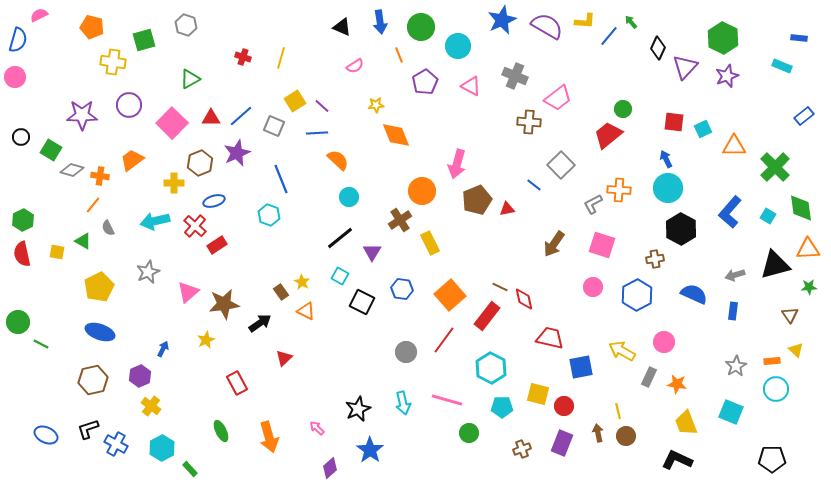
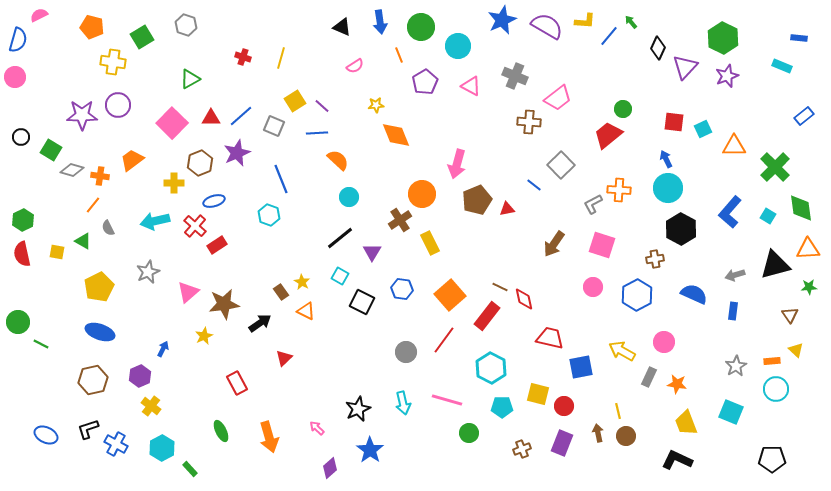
green square at (144, 40): moved 2 px left, 3 px up; rotated 15 degrees counterclockwise
purple circle at (129, 105): moved 11 px left
orange circle at (422, 191): moved 3 px down
yellow star at (206, 340): moved 2 px left, 4 px up
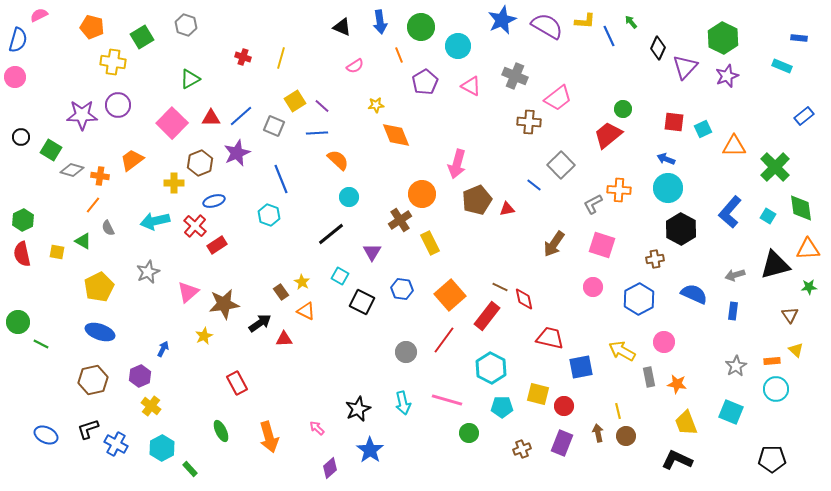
blue line at (609, 36): rotated 65 degrees counterclockwise
blue arrow at (666, 159): rotated 42 degrees counterclockwise
black line at (340, 238): moved 9 px left, 4 px up
blue hexagon at (637, 295): moved 2 px right, 4 px down
red triangle at (284, 358): moved 19 px up; rotated 42 degrees clockwise
gray rectangle at (649, 377): rotated 36 degrees counterclockwise
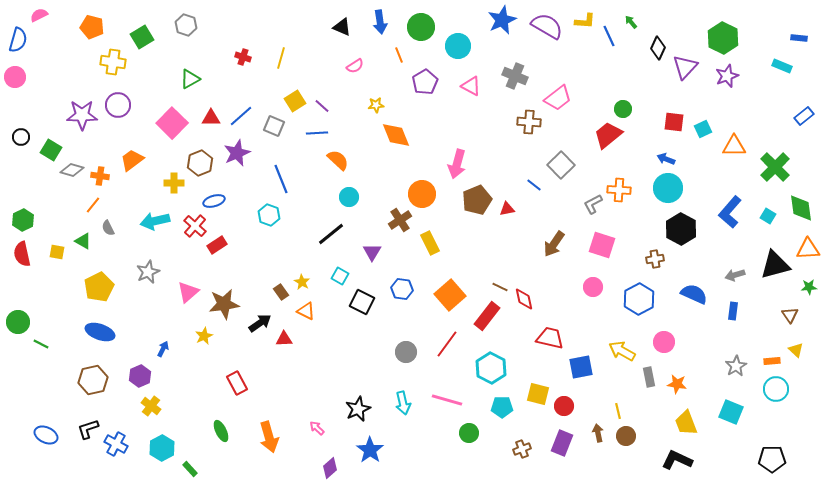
red line at (444, 340): moved 3 px right, 4 px down
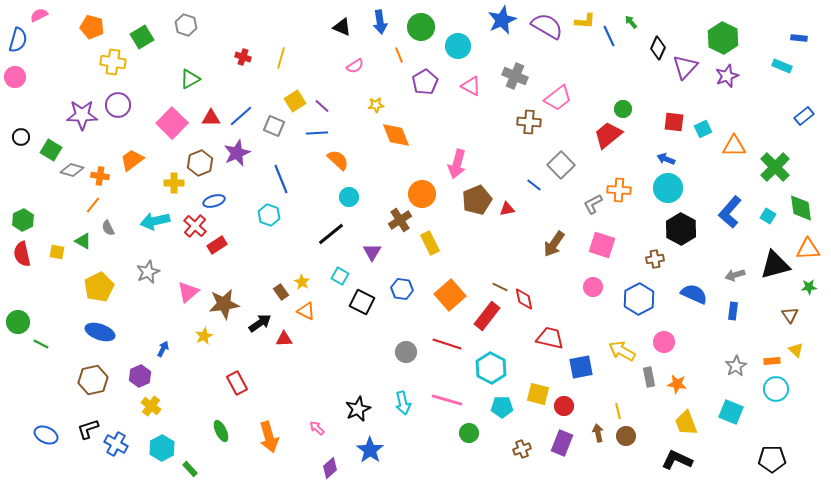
red line at (447, 344): rotated 72 degrees clockwise
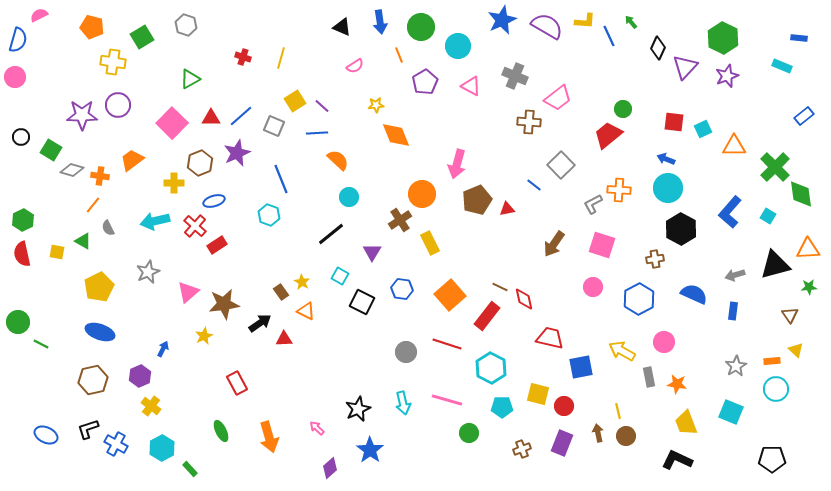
green diamond at (801, 208): moved 14 px up
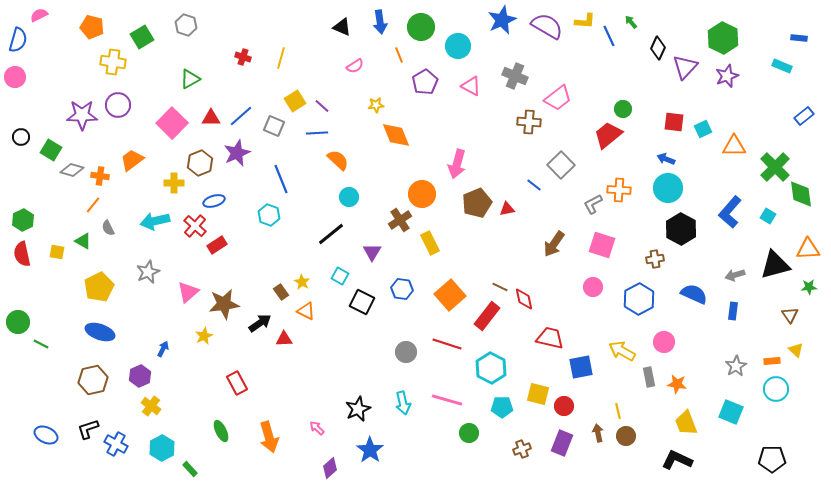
brown pentagon at (477, 200): moved 3 px down
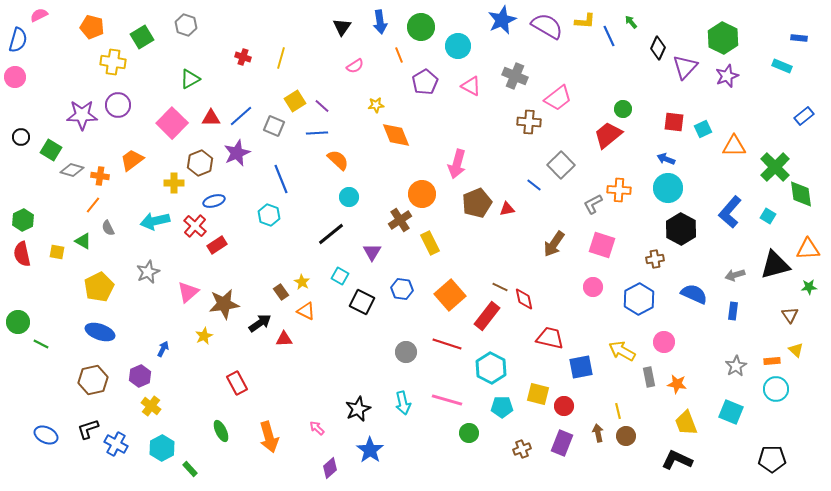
black triangle at (342, 27): rotated 42 degrees clockwise
